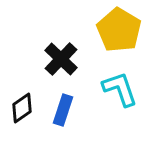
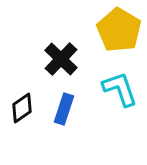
blue rectangle: moved 1 px right, 1 px up
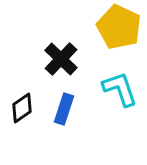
yellow pentagon: moved 3 px up; rotated 6 degrees counterclockwise
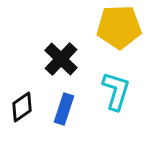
yellow pentagon: rotated 27 degrees counterclockwise
cyan L-shape: moved 4 px left, 2 px down; rotated 36 degrees clockwise
black diamond: moved 1 px up
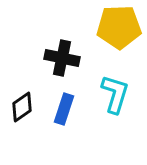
black cross: moved 1 px right, 1 px up; rotated 32 degrees counterclockwise
cyan L-shape: moved 1 px left, 3 px down
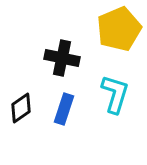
yellow pentagon: moved 2 px down; rotated 21 degrees counterclockwise
black diamond: moved 1 px left, 1 px down
